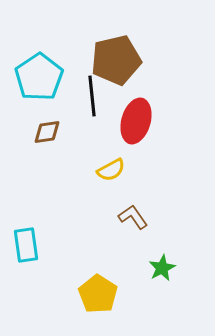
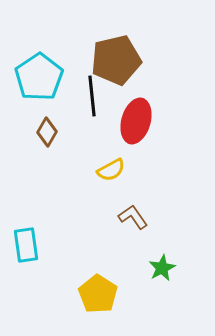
brown diamond: rotated 52 degrees counterclockwise
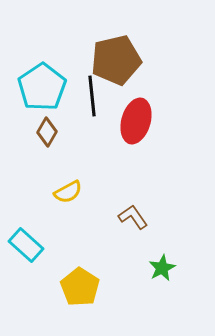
cyan pentagon: moved 3 px right, 10 px down
yellow semicircle: moved 43 px left, 22 px down
cyan rectangle: rotated 40 degrees counterclockwise
yellow pentagon: moved 18 px left, 7 px up
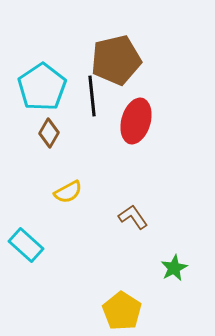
brown diamond: moved 2 px right, 1 px down
green star: moved 12 px right
yellow pentagon: moved 42 px right, 24 px down
